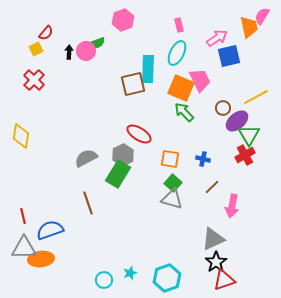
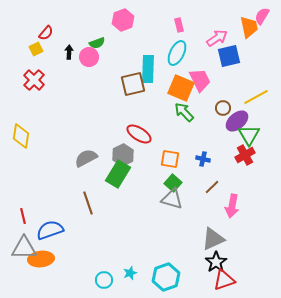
pink circle at (86, 51): moved 3 px right, 6 px down
cyan hexagon at (167, 278): moved 1 px left, 1 px up
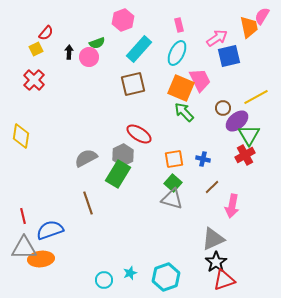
cyan rectangle at (148, 69): moved 9 px left, 20 px up; rotated 40 degrees clockwise
orange square at (170, 159): moved 4 px right; rotated 18 degrees counterclockwise
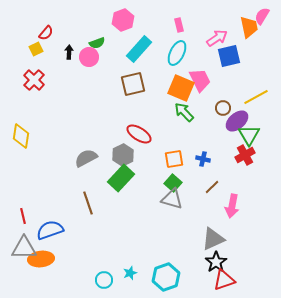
green rectangle at (118, 174): moved 3 px right, 4 px down; rotated 12 degrees clockwise
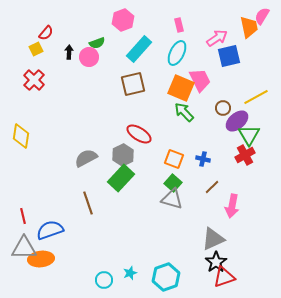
orange square at (174, 159): rotated 30 degrees clockwise
red triangle at (224, 280): moved 3 px up
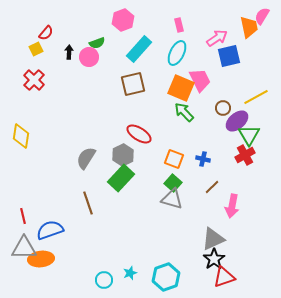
gray semicircle at (86, 158): rotated 30 degrees counterclockwise
black star at (216, 262): moved 2 px left, 3 px up
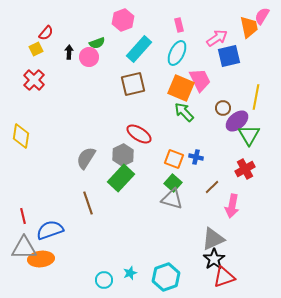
yellow line at (256, 97): rotated 50 degrees counterclockwise
red cross at (245, 155): moved 14 px down
blue cross at (203, 159): moved 7 px left, 2 px up
